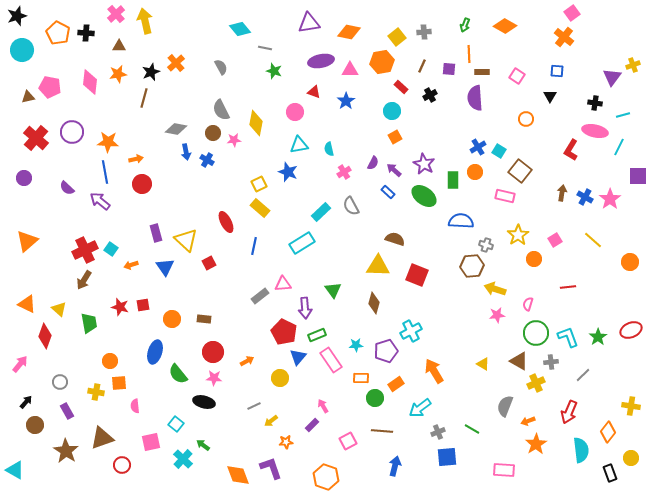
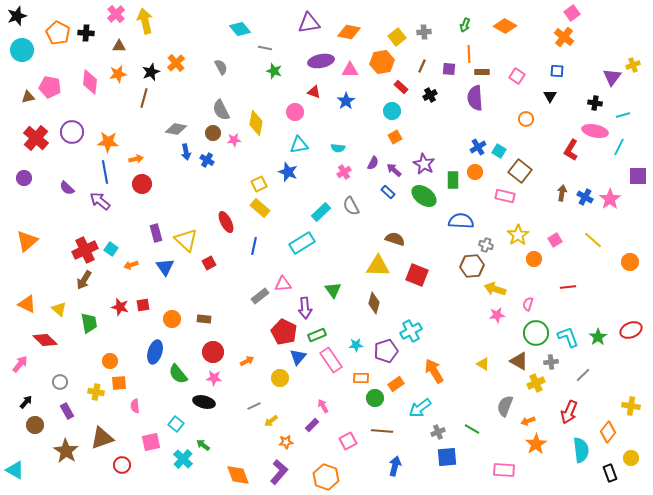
cyan semicircle at (329, 149): moved 9 px right, 1 px up; rotated 72 degrees counterclockwise
red diamond at (45, 336): moved 4 px down; rotated 65 degrees counterclockwise
purple L-shape at (271, 468): moved 8 px right, 4 px down; rotated 60 degrees clockwise
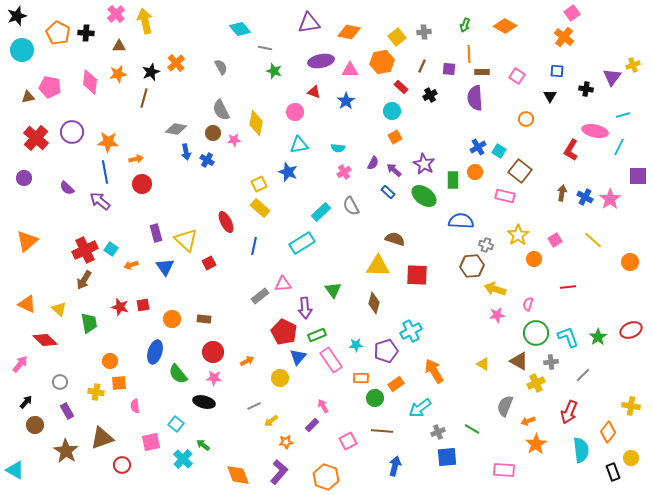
black cross at (595, 103): moved 9 px left, 14 px up
red square at (417, 275): rotated 20 degrees counterclockwise
black rectangle at (610, 473): moved 3 px right, 1 px up
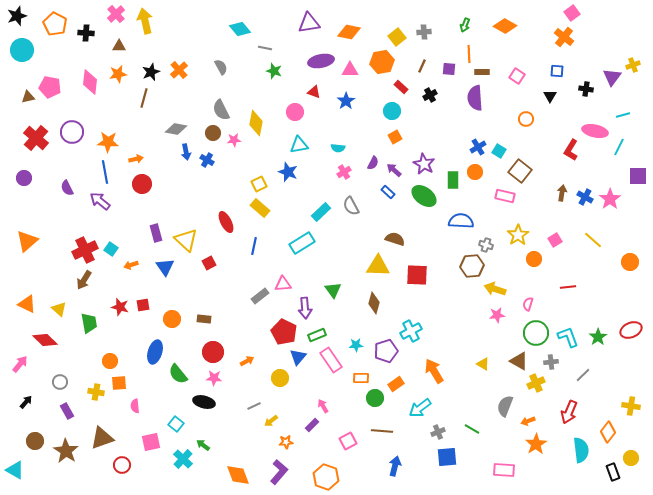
orange pentagon at (58, 33): moved 3 px left, 9 px up
orange cross at (176, 63): moved 3 px right, 7 px down
purple semicircle at (67, 188): rotated 21 degrees clockwise
brown circle at (35, 425): moved 16 px down
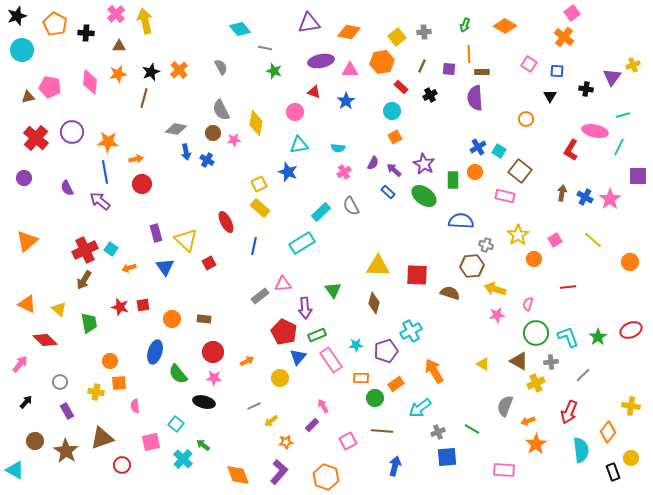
pink square at (517, 76): moved 12 px right, 12 px up
brown semicircle at (395, 239): moved 55 px right, 54 px down
orange arrow at (131, 265): moved 2 px left, 3 px down
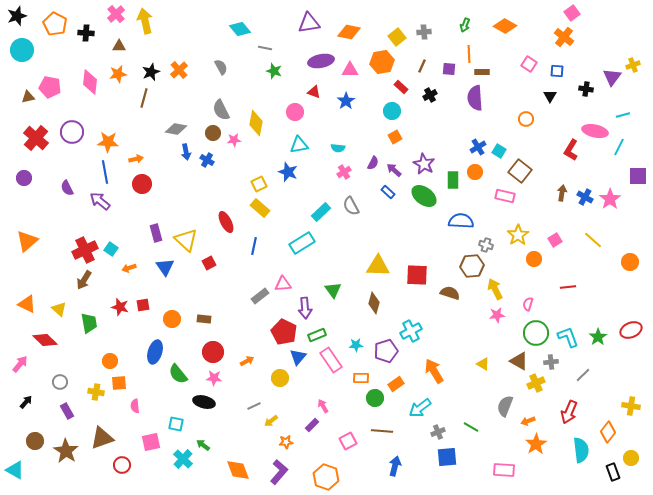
yellow arrow at (495, 289): rotated 45 degrees clockwise
cyan square at (176, 424): rotated 28 degrees counterclockwise
green line at (472, 429): moved 1 px left, 2 px up
orange diamond at (238, 475): moved 5 px up
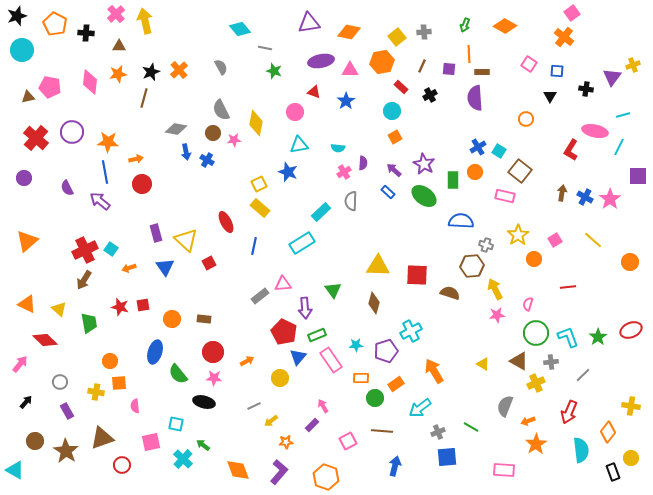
purple semicircle at (373, 163): moved 10 px left; rotated 24 degrees counterclockwise
gray semicircle at (351, 206): moved 5 px up; rotated 30 degrees clockwise
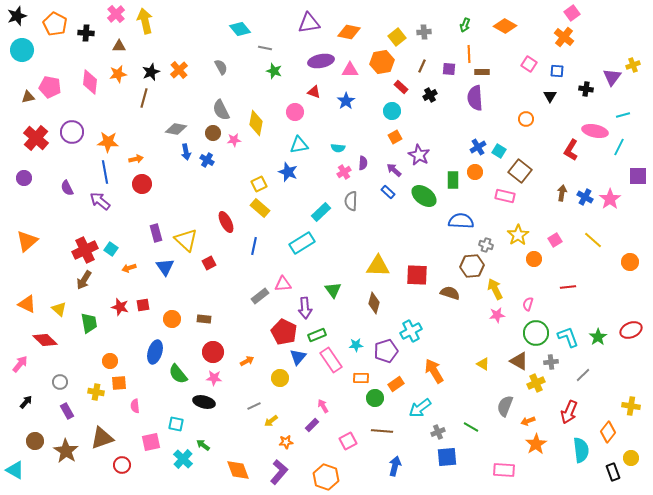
purple star at (424, 164): moved 5 px left, 9 px up
